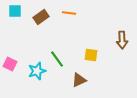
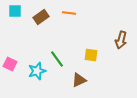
brown arrow: moved 1 px left; rotated 18 degrees clockwise
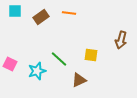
green line: moved 2 px right; rotated 12 degrees counterclockwise
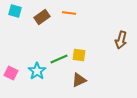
cyan square: rotated 16 degrees clockwise
brown rectangle: moved 1 px right
yellow square: moved 12 px left
green line: rotated 66 degrees counterclockwise
pink square: moved 1 px right, 9 px down
cyan star: rotated 18 degrees counterclockwise
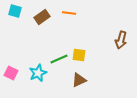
cyan star: moved 1 px right, 2 px down; rotated 12 degrees clockwise
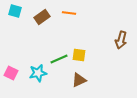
cyan star: rotated 12 degrees clockwise
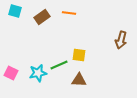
green line: moved 6 px down
brown triangle: rotated 28 degrees clockwise
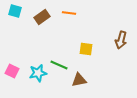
yellow square: moved 7 px right, 6 px up
green line: rotated 48 degrees clockwise
pink square: moved 1 px right, 2 px up
brown triangle: rotated 14 degrees counterclockwise
